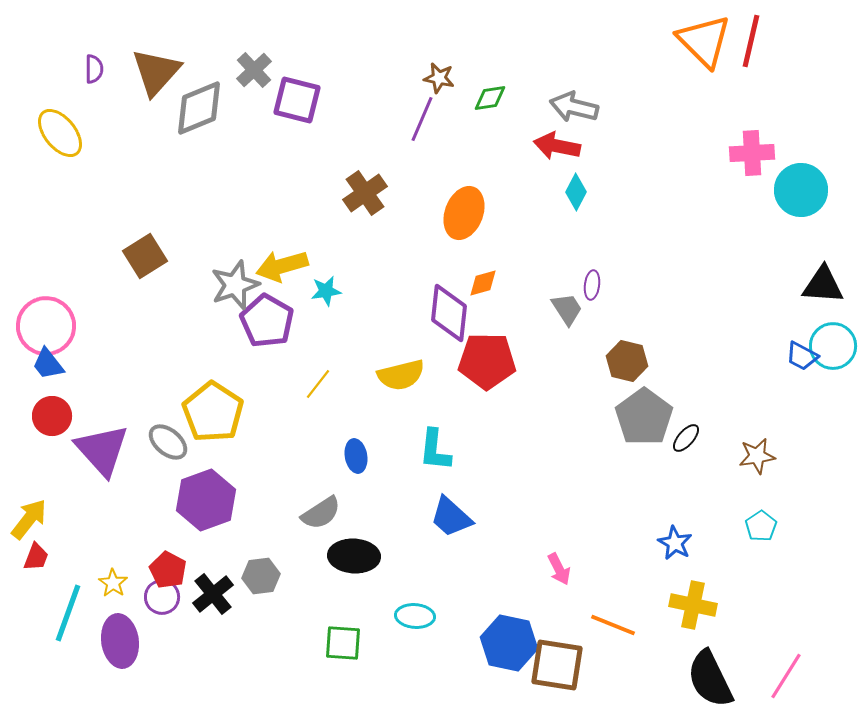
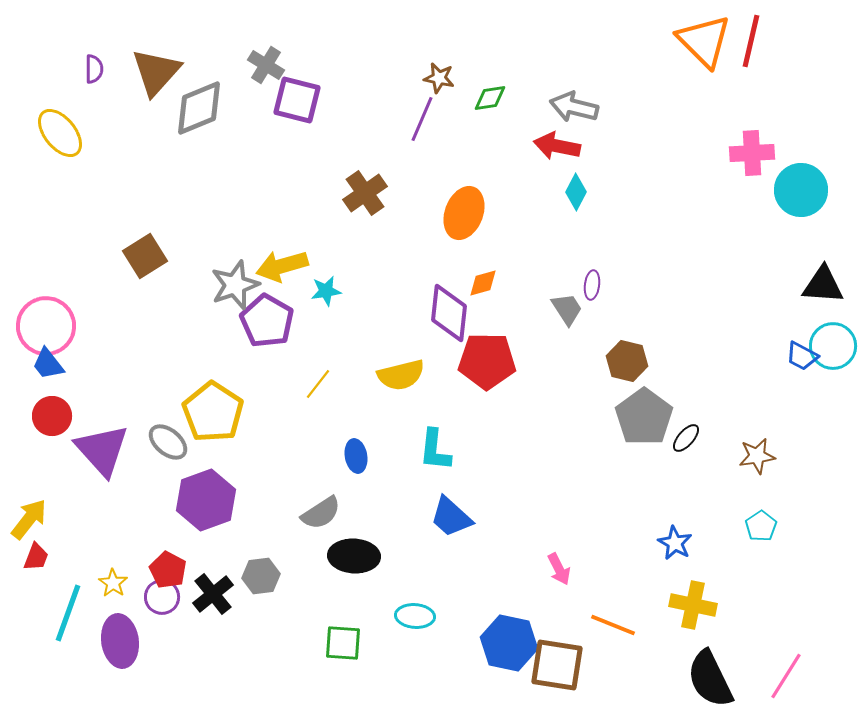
gray cross at (254, 70): moved 12 px right, 5 px up; rotated 15 degrees counterclockwise
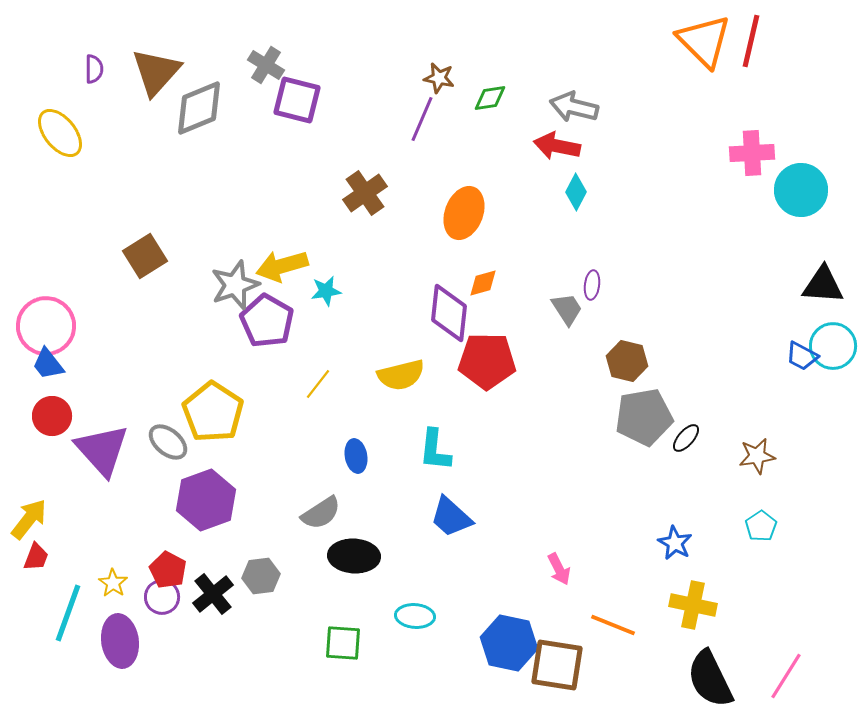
gray pentagon at (644, 417): rotated 26 degrees clockwise
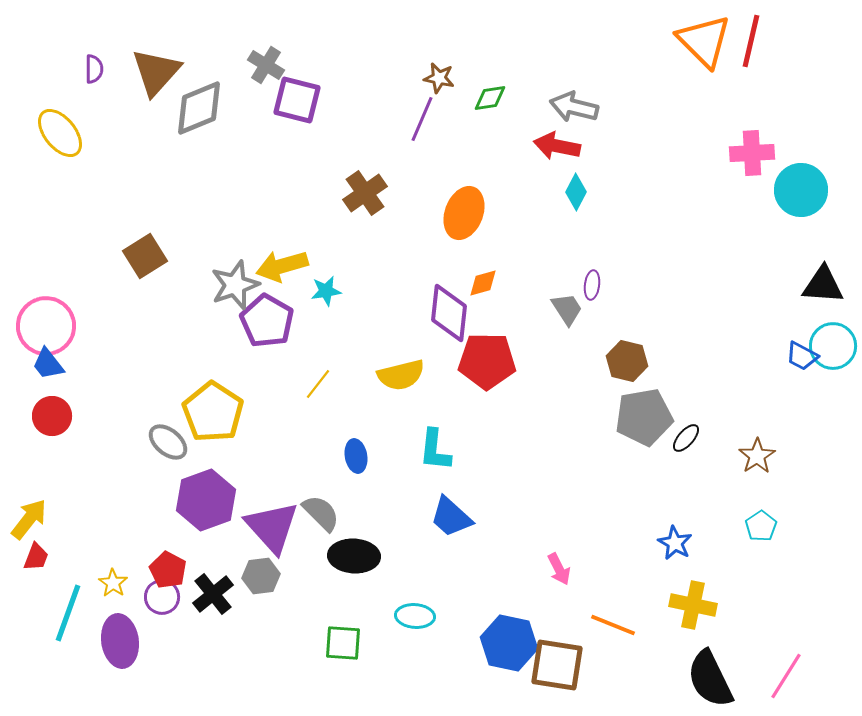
purple triangle at (102, 450): moved 170 px right, 77 px down
brown star at (757, 456): rotated 24 degrees counterclockwise
gray semicircle at (321, 513): rotated 102 degrees counterclockwise
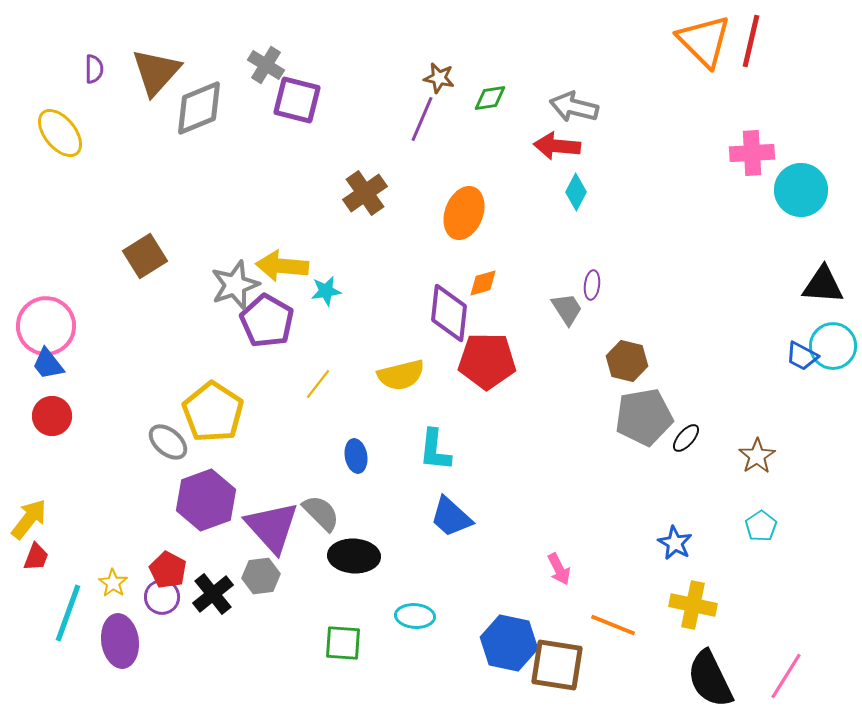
red arrow at (557, 146): rotated 6 degrees counterclockwise
yellow arrow at (282, 266): rotated 21 degrees clockwise
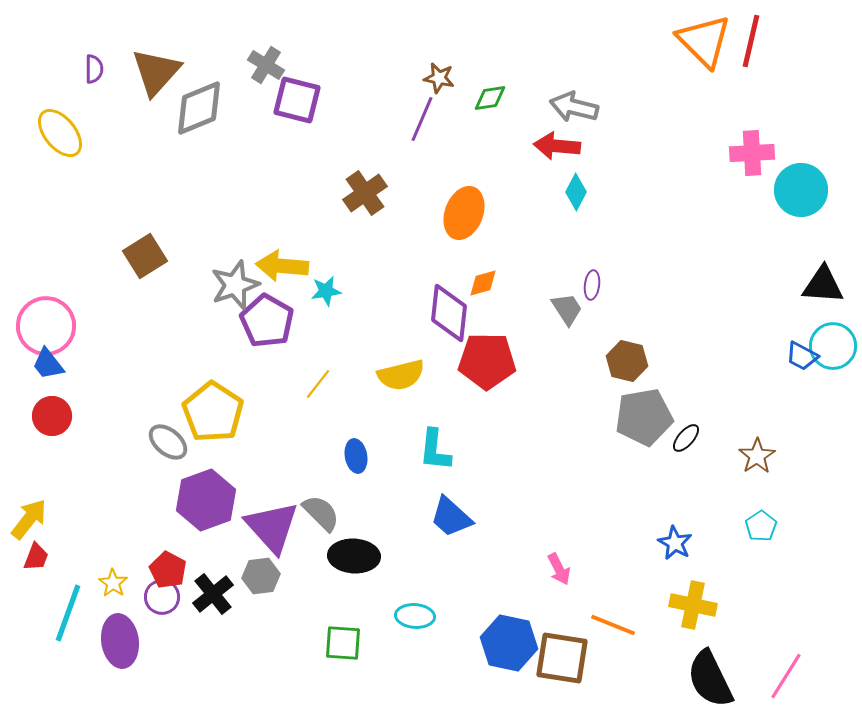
brown square at (557, 665): moved 5 px right, 7 px up
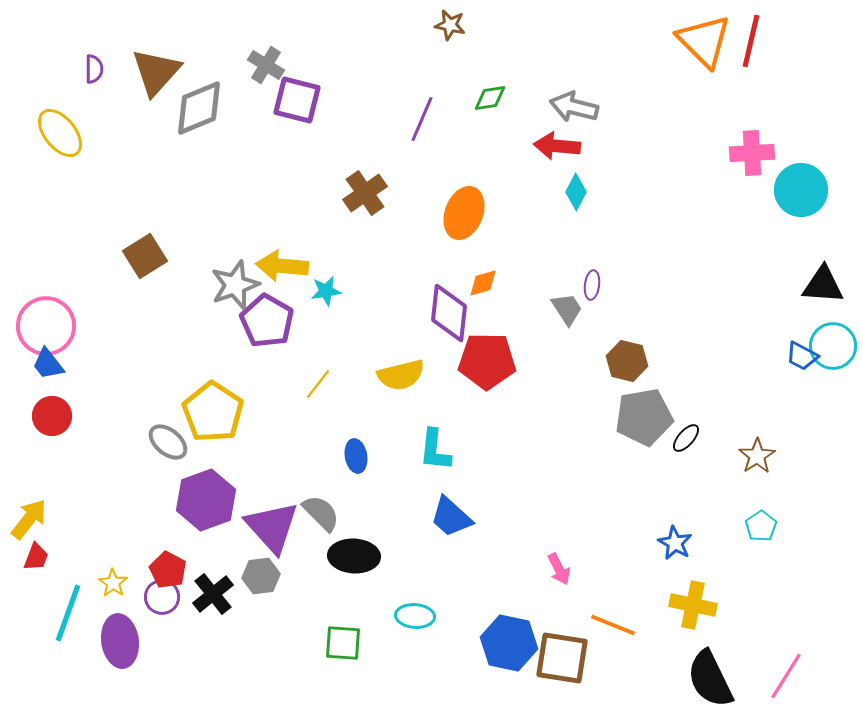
brown star at (439, 78): moved 11 px right, 53 px up
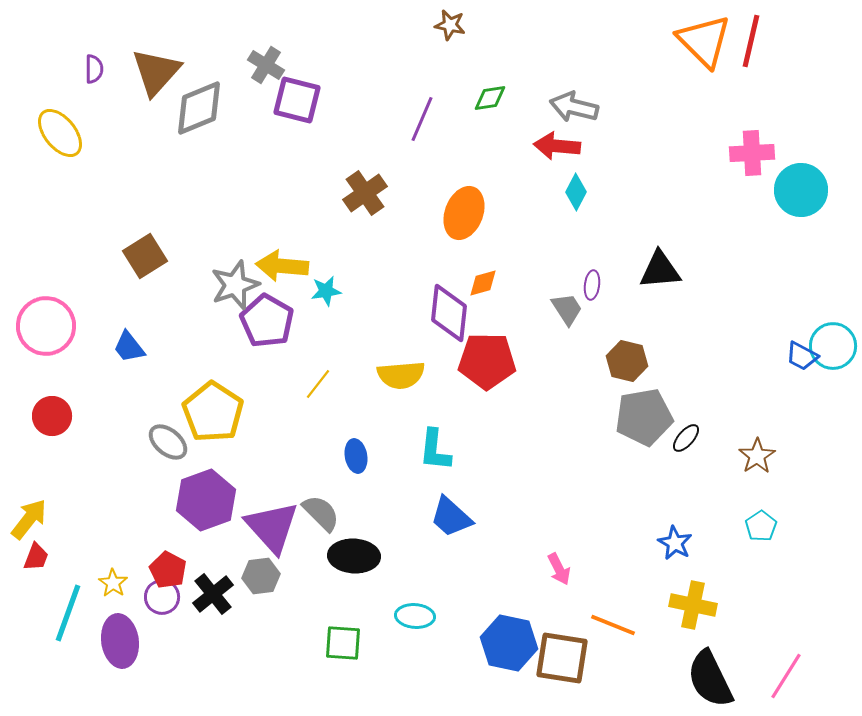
black triangle at (823, 285): moved 163 px left, 15 px up; rotated 9 degrees counterclockwise
blue trapezoid at (48, 364): moved 81 px right, 17 px up
yellow semicircle at (401, 375): rotated 9 degrees clockwise
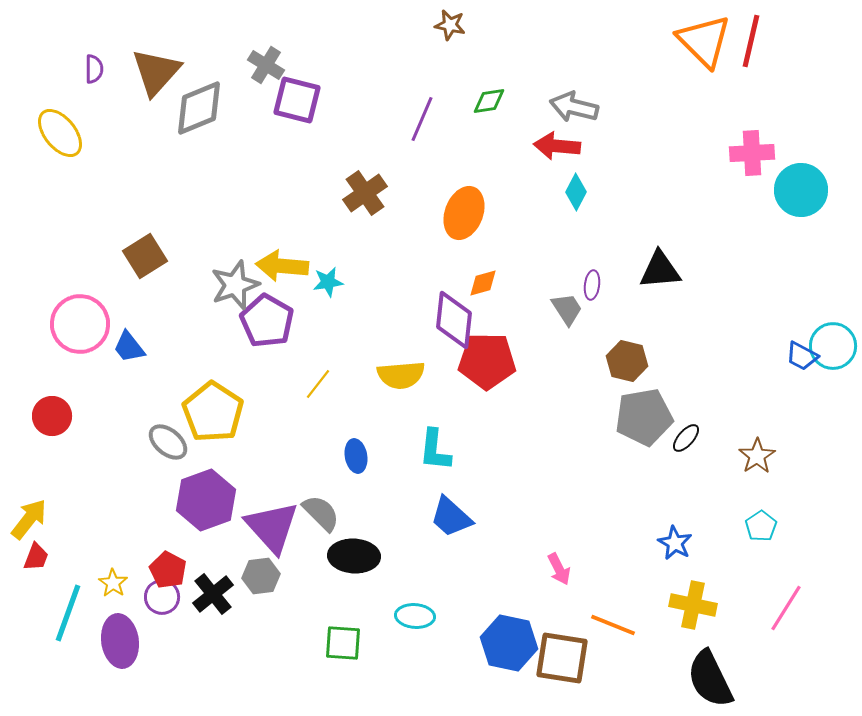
green diamond at (490, 98): moved 1 px left, 3 px down
cyan star at (326, 291): moved 2 px right, 9 px up
purple diamond at (449, 313): moved 5 px right, 7 px down
pink circle at (46, 326): moved 34 px right, 2 px up
pink line at (786, 676): moved 68 px up
